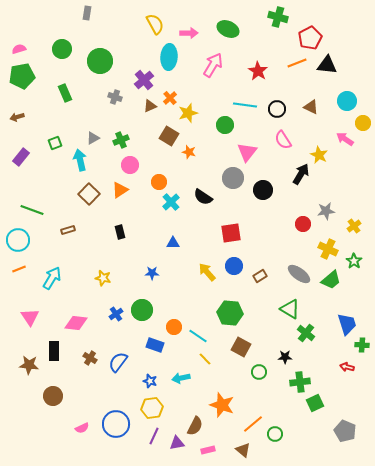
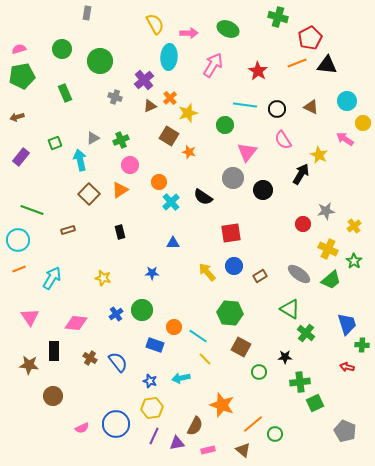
blue semicircle at (118, 362): rotated 105 degrees clockwise
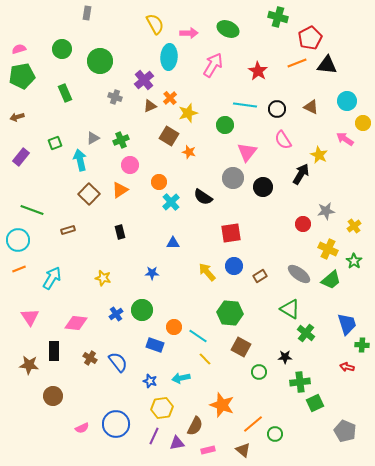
black circle at (263, 190): moved 3 px up
yellow hexagon at (152, 408): moved 10 px right
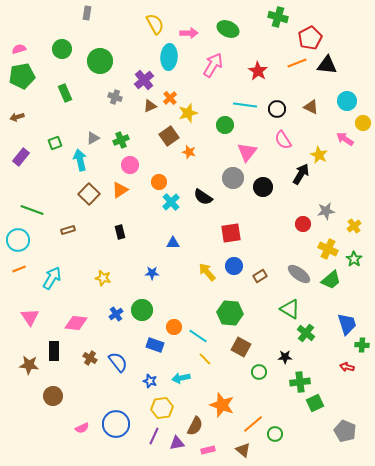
brown square at (169, 136): rotated 24 degrees clockwise
green star at (354, 261): moved 2 px up
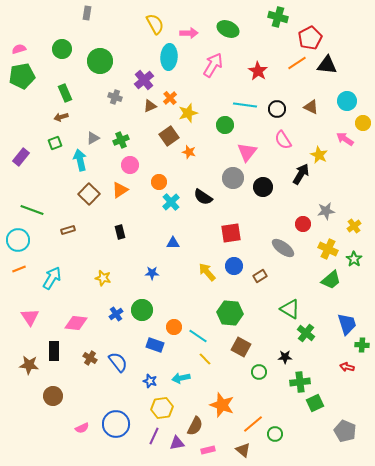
orange line at (297, 63): rotated 12 degrees counterclockwise
brown arrow at (17, 117): moved 44 px right
gray ellipse at (299, 274): moved 16 px left, 26 px up
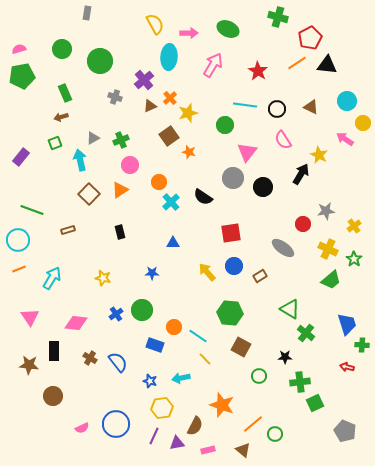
green circle at (259, 372): moved 4 px down
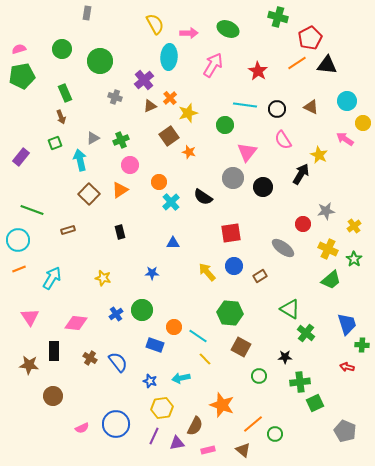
brown arrow at (61, 117): rotated 96 degrees counterclockwise
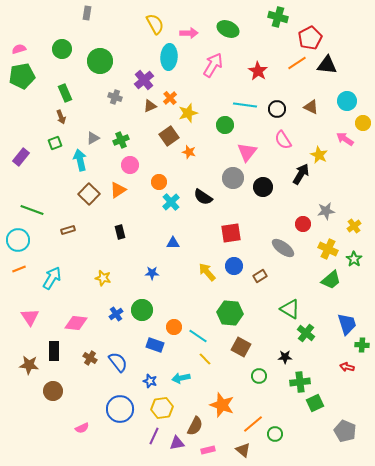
orange triangle at (120, 190): moved 2 px left
brown circle at (53, 396): moved 5 px up
blue circle at (116, 424): moved 4 px right, 15 px up
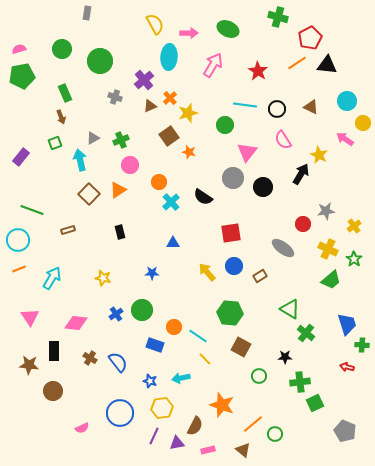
blue circle at (120, 409): moved 4 px down
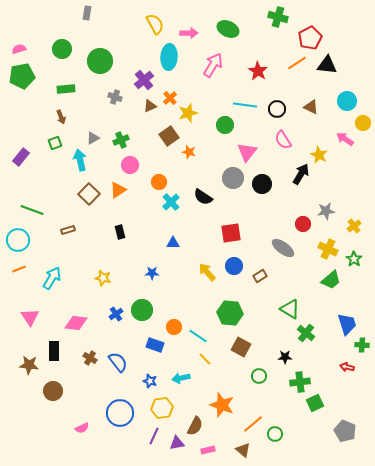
green rectangle at (65, 93): moved 1 px right, 4 px up; rotated 72 degrees counterclockwise
black circle at (263, 187): moved 1 px left, 3 px up
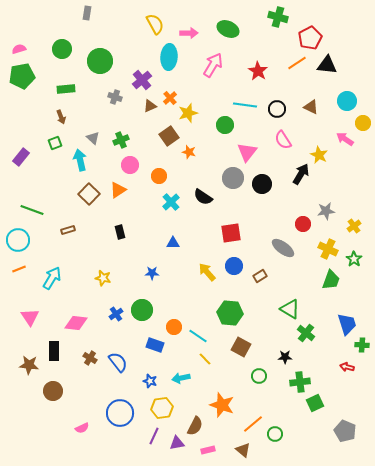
purple cross at (144, 80): moved 2 px left
gray triangle at (93, 138): rotated 48 degrees counterclockwise
orange circle at (159, 182): moved 6 px up
green trapezoid at (331, 280): rotated 30 degrees counterclockwise
